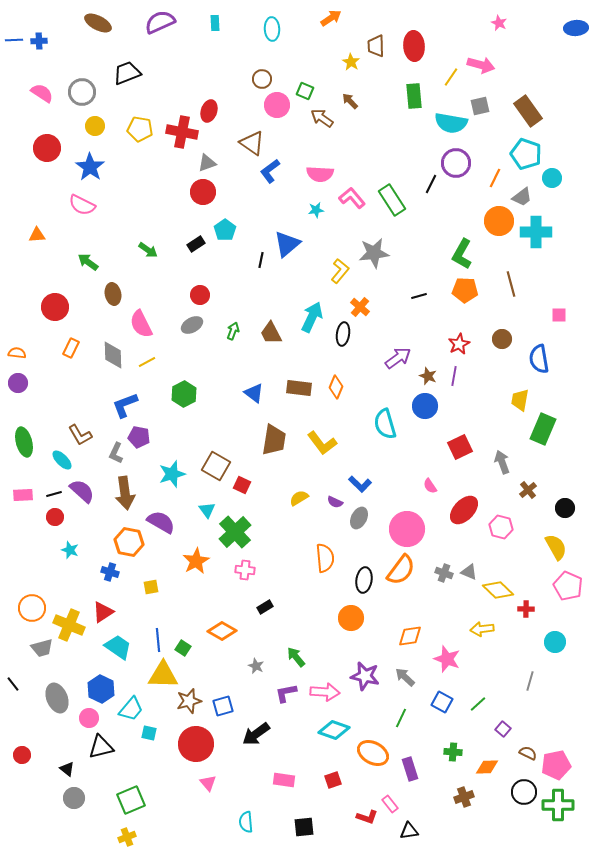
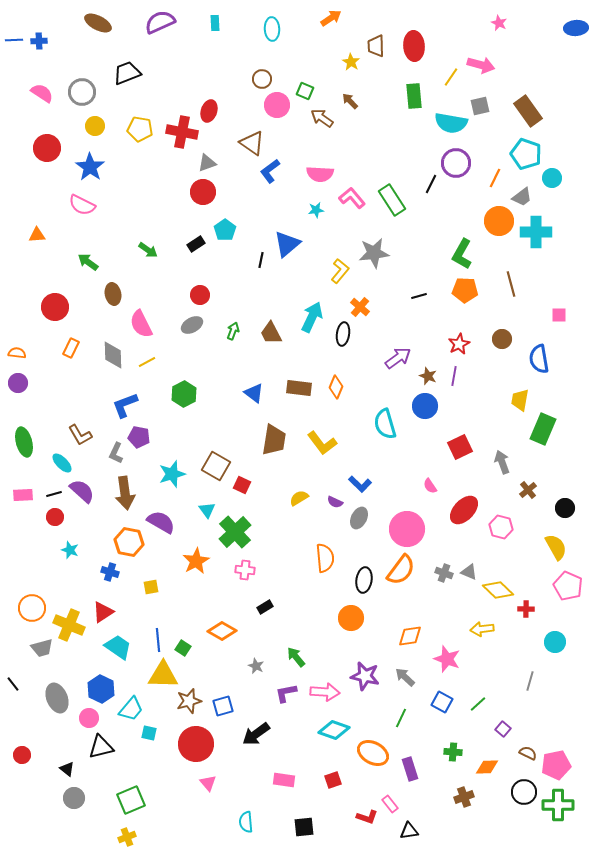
cyan ellipse at (62, 460): moved 3 px down
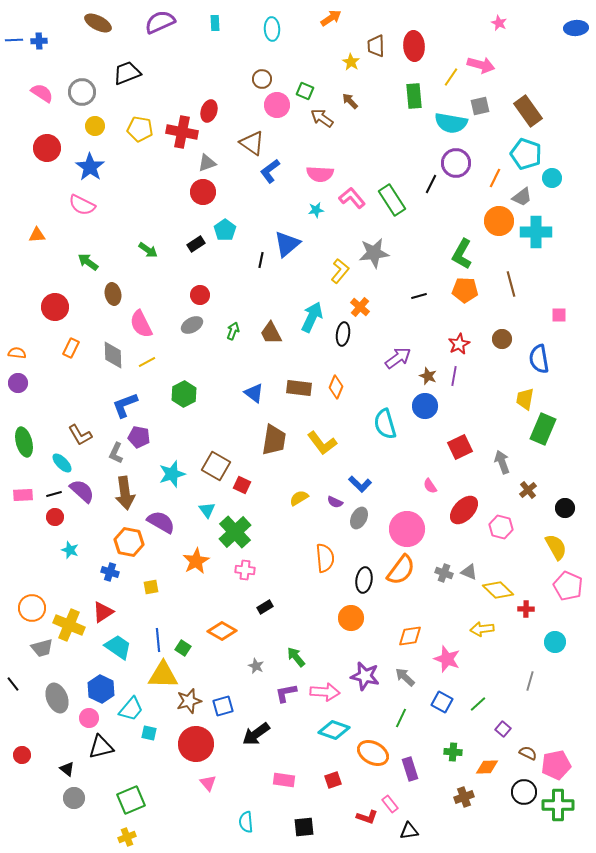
yellow trapezoid at (520, 400): moved 5 px right, 1 px up
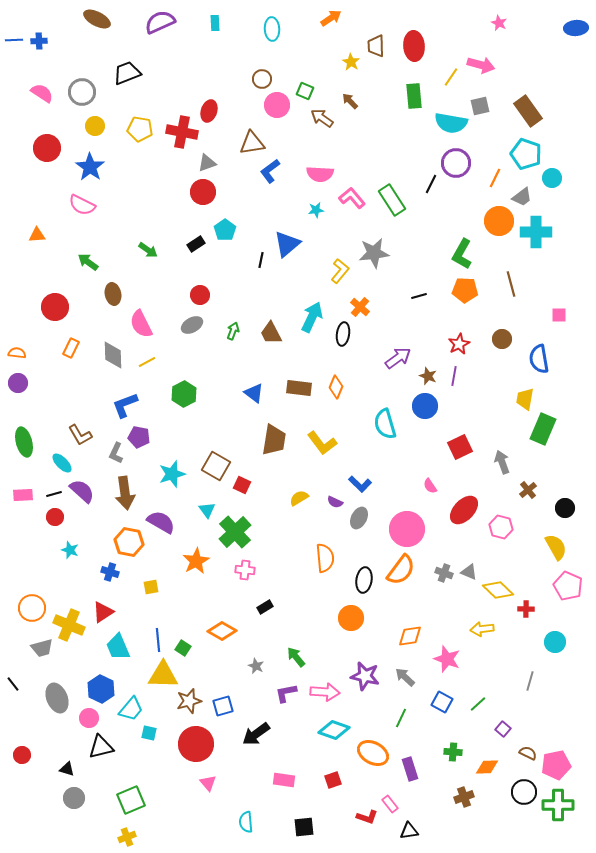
brown ellipse at (98, 23): moved 1 px left, 4 px up
brown triangle at (252, 143): rotated 44 degrees counterclockwise
cyan trapezoid at (118, 647): rotated 148 degrees counterclockwise
black triangle at (67, 769): rotated 21 degrees counterclockwise
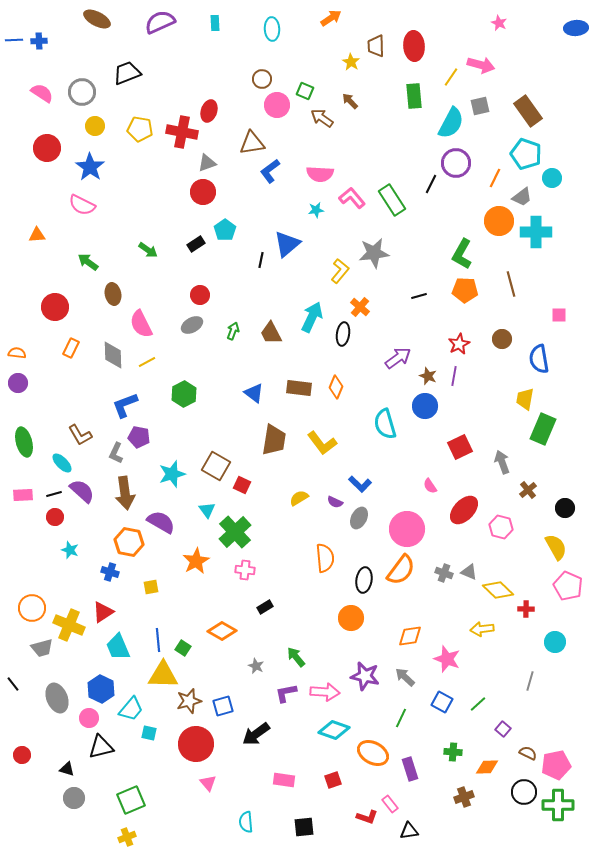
cyan semicircle at (451, 123): rotated 72 degrees counterclockwise
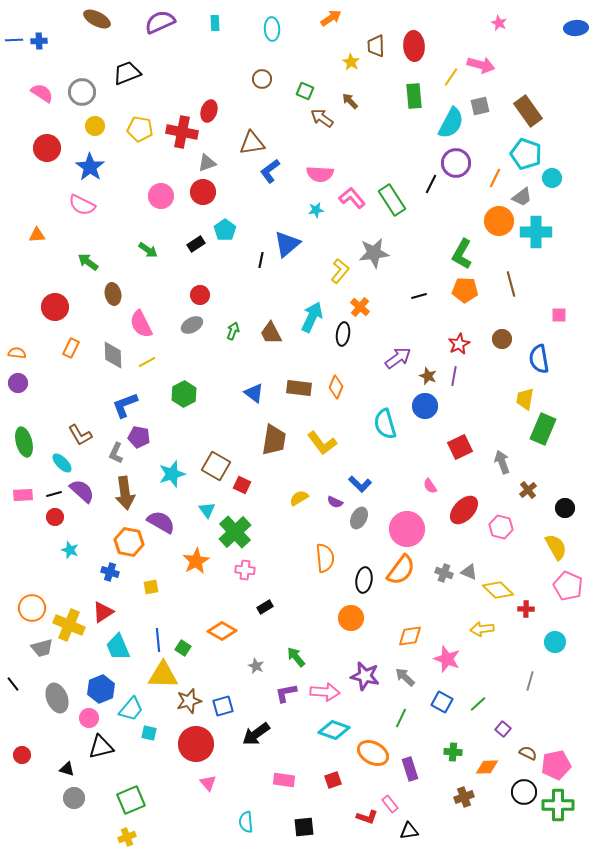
pink circle at (277, 105): moved 116 px left, 91 px down
blue hexagon at (101, 689): rotated 12 degrees clockwise
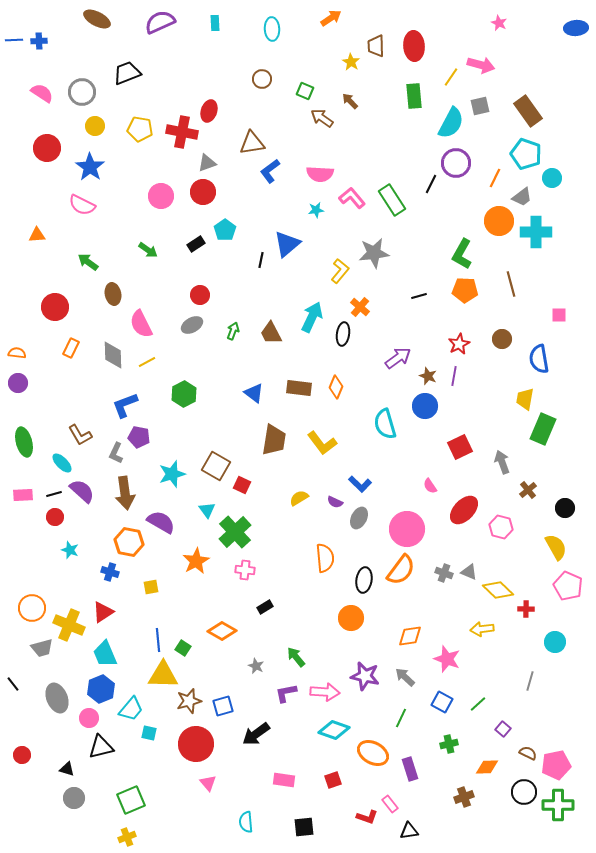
cyan trapezoid at (118, 647): moved 13 px left, 7 px down
green cross at (453, 752): moved 4 px left, 8 px up; rotated 18 degrees counterclockwise
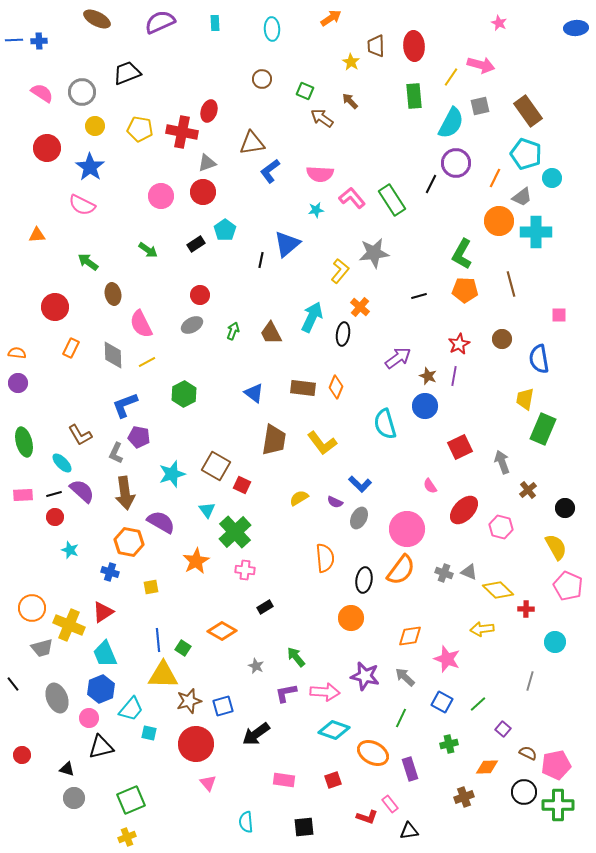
brown rectangle at (299, 388): moved 4 px right
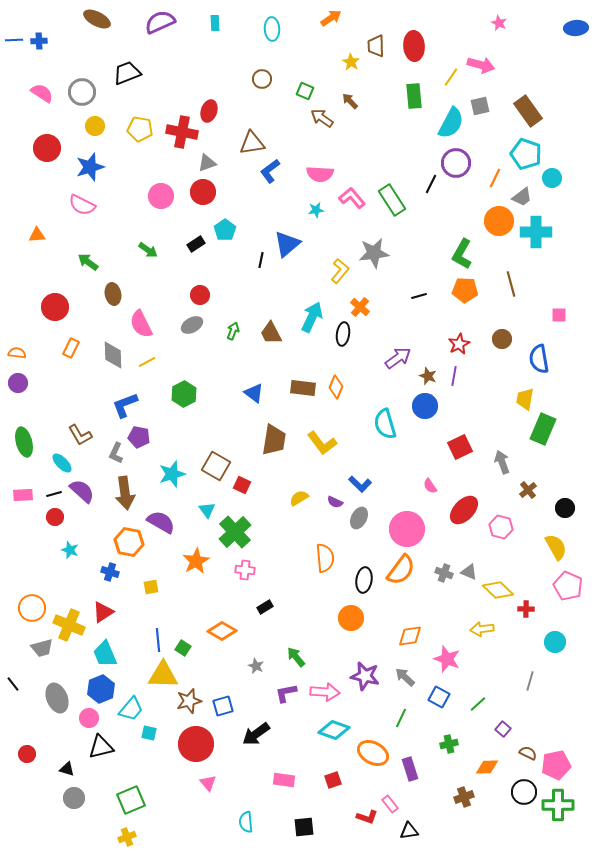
blue star at (90, 167): rotated 20 degrees clockwise
blue square at (442, 702): moved 3 px left, 5 px up
red circle at (22, 755): moved 5 px right, 1 px up
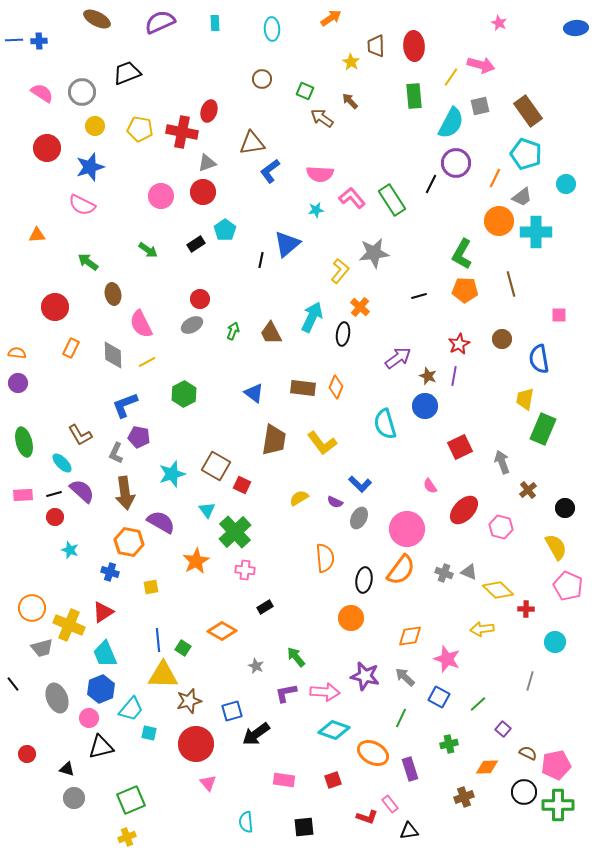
cyan circle at (552, 178): moved 14 px right, 6 px down
red circle at (200, 295): moved 4 px down
blue square at (223, 706): moved 9 px right, 5 px down
